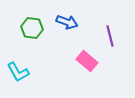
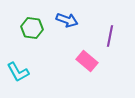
blue arrow: moved 2 px up
purple line: rotated 25 degrees clockwise
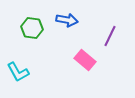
blue arrow: rotated 10 degrees counterclockwise
purple line: rotated 15 degrees clockwise
pink rectangle: moved 2 px left, 1 px up
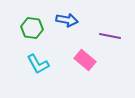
purple line: rotated 75 degrees clockwise
cyan L-shape: moved 20 px right, 8 px up
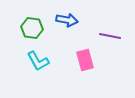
pink rectangle: rotated 35 degrees clockwise
cyan L-shape: moved 3 px up
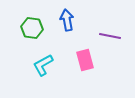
blue arrow: rotated 110 degrees counterclockwise
cyan L-shape: moved 5 px right, 4 px down; rotated 90 degrees clockwise
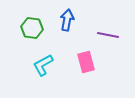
blue arrow: rotated 20 degrees clockwise
purple line: moved 2 px left, 1 px up
pink rectangle: moved 1 px right, 2 px down
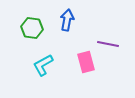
purple line: moved 9 px down
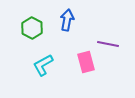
green hexagon: rotated 20 degrees clockwise
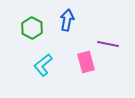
cyan L-shape: rotated 10 degrees counterclockwise
